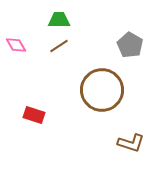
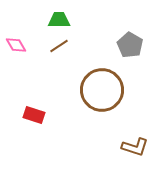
brown L-shape: moved 4 px right, 4 px down
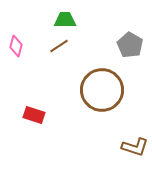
green trapezoid: moved 6 px right
pink diamond: moved 1 px down; rotated 45 degrees clockwise
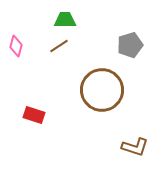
gray pentagon: rotated 25 degrees clockwise
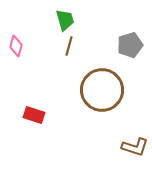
green trapezoid: rotated 75 degrees clockwise
brown line: moved 10 px right; rotated 42 degrees counterclockwise
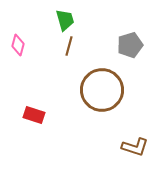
pink diamond: moved 2 px right, 1 px up
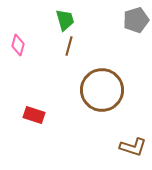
gray pentagon: moved 6 px right, 25 px up
brown L-shape: moved 2 px left
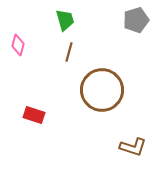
brown line: moved 6 px down
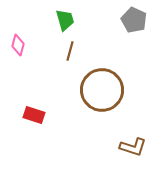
gray pentagon: moved 2 px left; rotated 30 degrees counterclockwise
brown line: moved 1 px right, 1 px up
